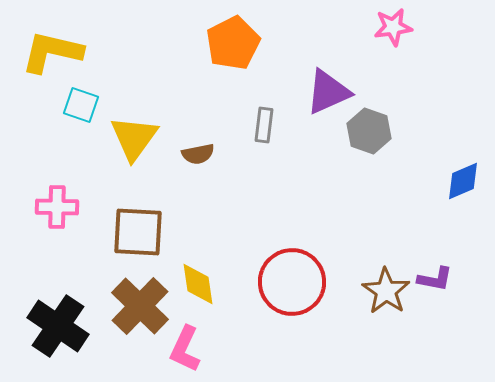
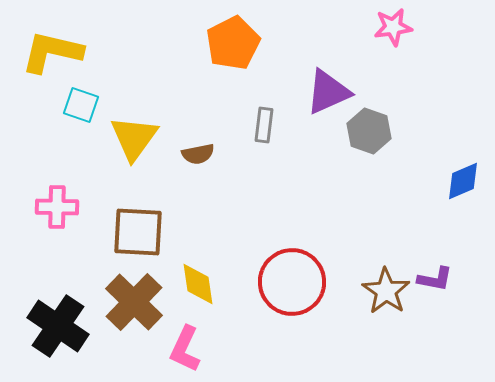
brown cross: moved 6 px left, 4 px up
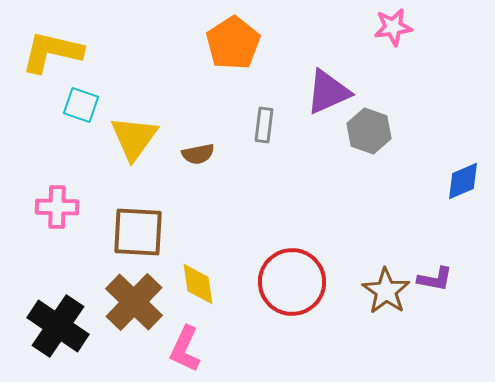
orange pentagon: rotated 6 degrees counterclockwise
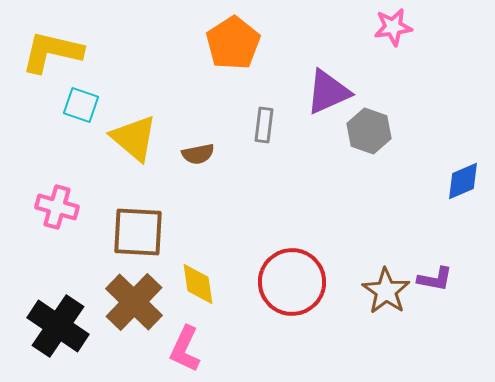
yellow triangle: rotated 26 degrees counterclockwise
pink cross: rotated 15 degrees clockwise
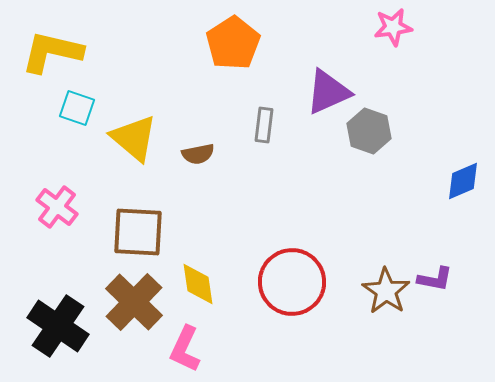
cyan square: moved 4 px left, 3 px down
pink cross: rotated 21 degrees clockwise
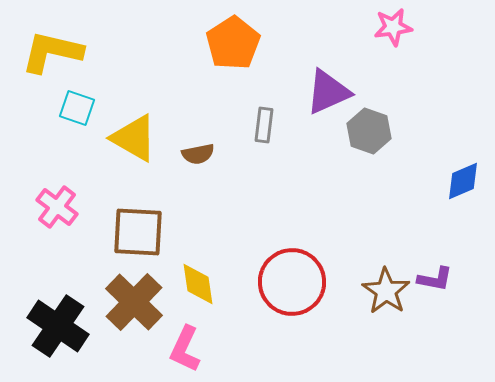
yellow triangle: rotated 10 degrees counterclockwise
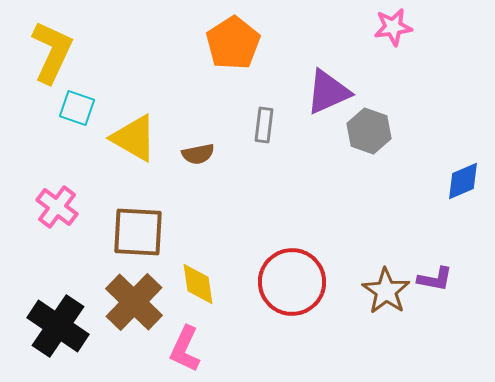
yellow L-shape: rotated 102 degrees clockwise
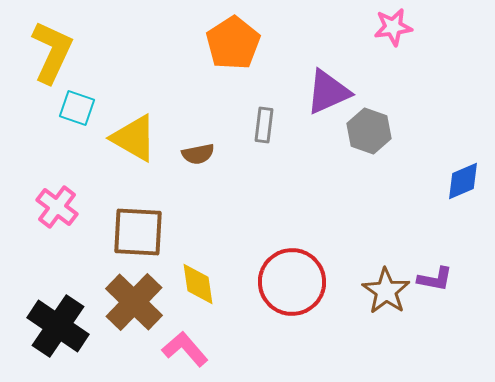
pink L-shape: rotated 114 degrees clockwise
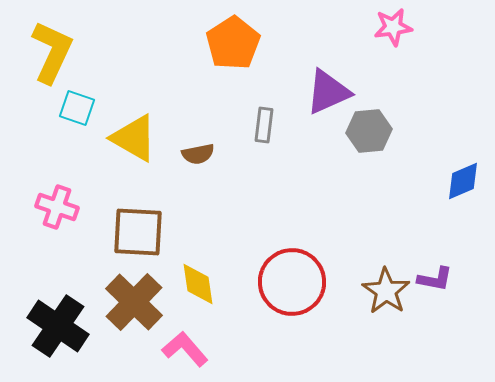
gray hexagon: rotated 24 degrees counterclockwise
pink cross: rotated 18 degrees counterclockwise
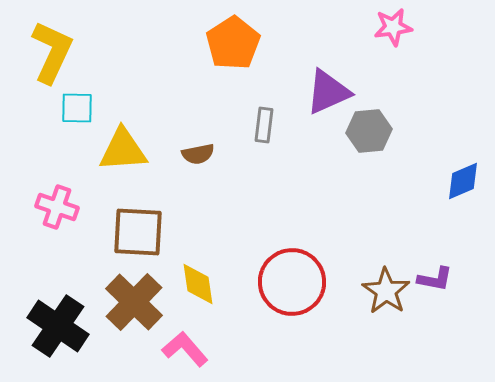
cyan square: rotated 18 degrees counterclockwise
yellow triangle: moved 11 px left, 12 px down; rotated 34 degrees counterclockwise
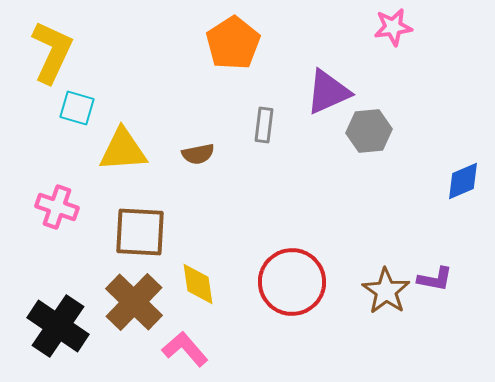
cyan square: rotated 15 degrees clockwise
brown square: moved 2 px right
